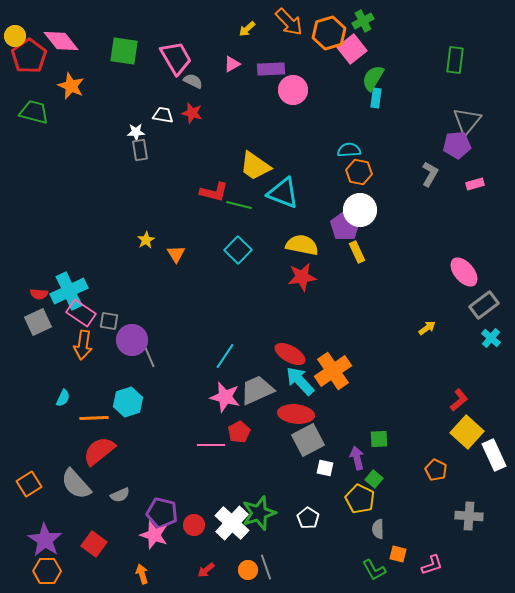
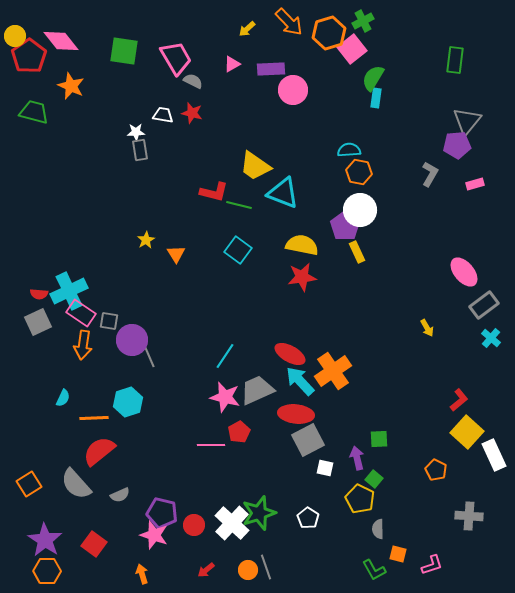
cyan square at (238, 250): rotated 8 degrees counterclockwise
yellow arrow at (427, 328): rotated 96 degrees clockwise
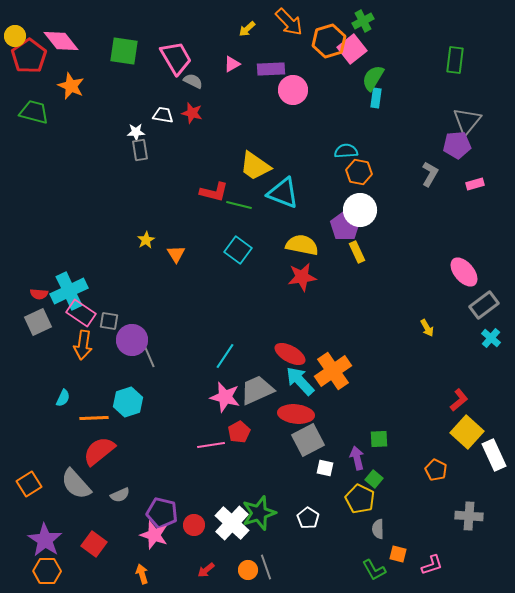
orange hexagon at (329, 33): moved 8 px down
cyan semicircle at (349, 150): moved 3 px left, 1 px down
pink line at (211, 445): rotated 8 degrees counterclockwise
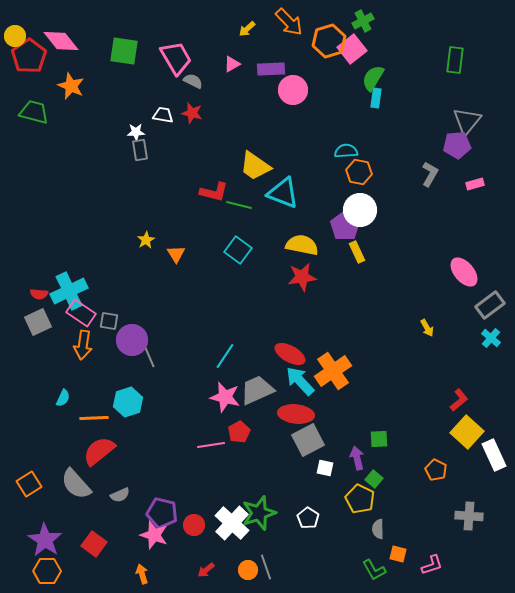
gray rectangle at (484, 305): moved 6 px right
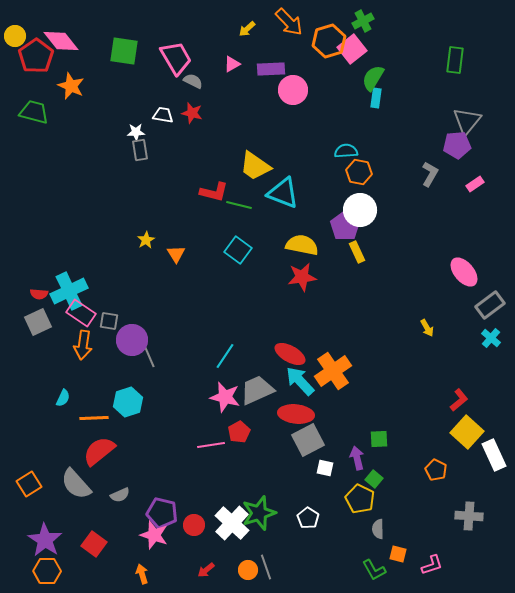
red pentagon at (29, 56): moved 7 px right
pink rectangle at (475, 184): rotated 18 degrees counterclockwise
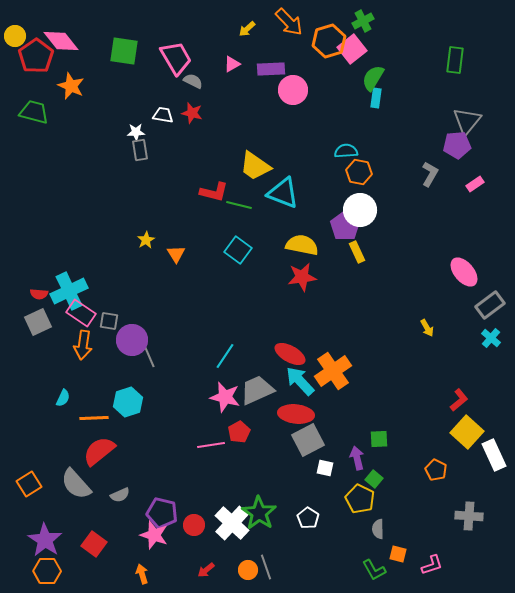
green star at (259, 513): rotated 20 degrees counterclockwise
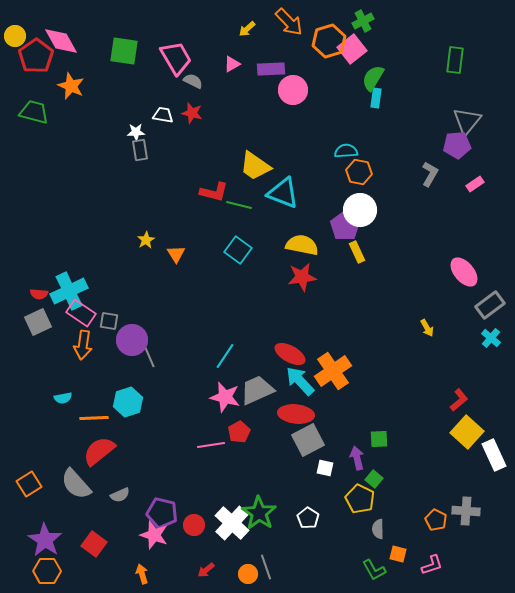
pink diamond at (61, 41): rotated 9 degrees clockwise
cyan semicircle at (63, 398): rotated 54 degrees clockwise
orange pentagon at (436, 470): moved 50 px down
gray cross at (469, 516): moved 3 px left, 5 px up
orange circle at (248, 570): moved 4 px down
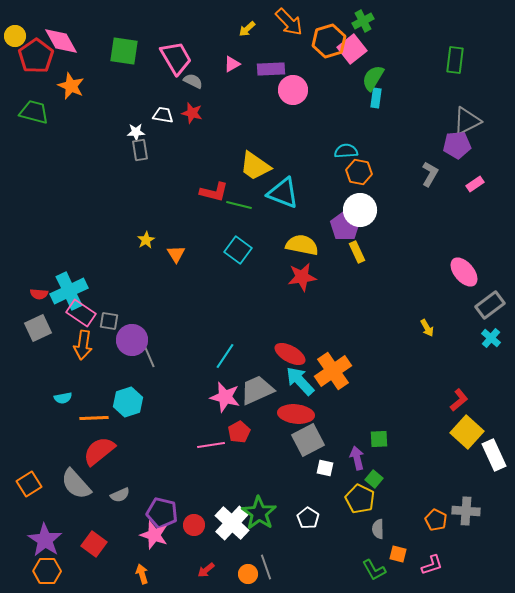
gray triangle at (467, 121): rotated 24 degrees clockwise
gray square at (38, 322): moved 6 px down
